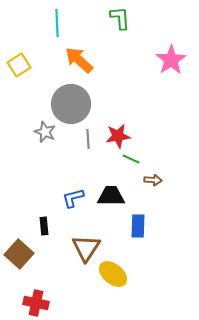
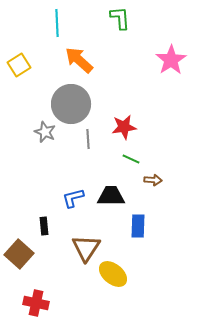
red star: moved 6 px right, 9 px up
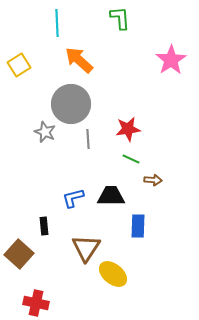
red star: moved 4 px right, 2 px down
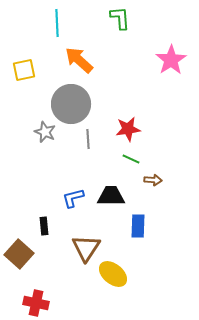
yellow square: moved 5 px right, 5 px down; rotated 20 degrees clockwise
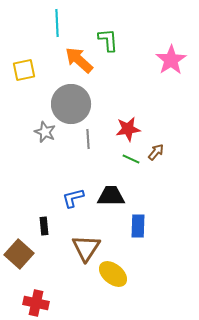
green L-shape: moved 12 px left, 22 px down
brown arrow: moved 3 px right, 28 px up; rotated 54 degrees counterclockwise
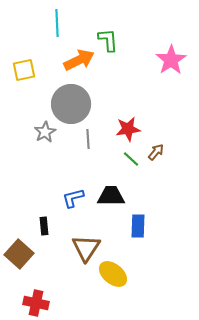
orange arrow: rotated 112 degrees clockwise
gray star: rotated 20 degrees clockwise
green line: rotated 18 degrees clockwise
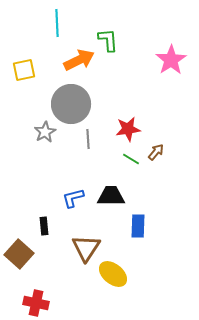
green line: rotated 12 degrees counterclockwise
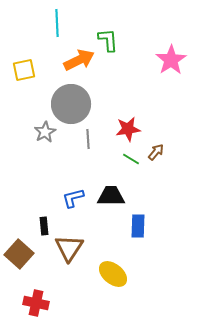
brown triangle: moved 17 px left
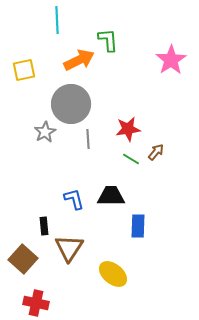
cyan line: moved 3 px up
blue L-shape: moved 1 px right, 1 px down; rotated 90 degrees clockwise
brown square: moved 4 px right, 5 px down
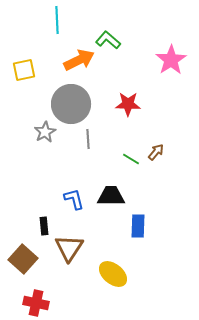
green L-shape: rotated 45 degrees counterclockwise
red star: moved 25 px up; rotated 10 degrees clockwise
